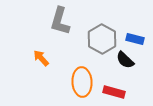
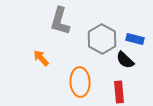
orange ellipse: moved 2 px left
red rectangle: moved 5 px right; rotated 70 degrees clockwise
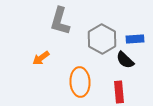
blue rectangle: rotated 18 degrees counterclockwise
orange arrow: rotated 84 degrees counterclockwise
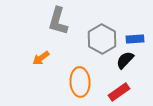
gray L-shape: moved 2 px left
black semicircle: rotated 90 degrees clockwise
red rectangle: rotated 60 degrees clockwise
